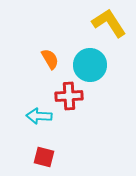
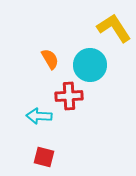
yellow L-shape: moved 5 px right, 5 px down
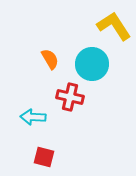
yellow L-shape: moved 2 px up
cyan circle: moved 2 px right, 1 px up
red cross: moved 1 px right, 1 px down; rotated 16 degrees clockwise
cyan arrow: moved 6 px left, 1 px down
